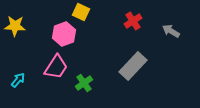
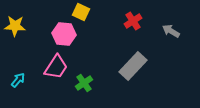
pink hexagon: rotated 25 degrees clockwise
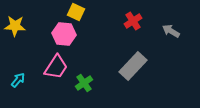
yellow square: moved 5 px left
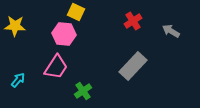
green cross: moved 1 px left, 8 px down
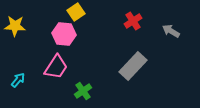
yellow square: rotated 30 degrees clockwise
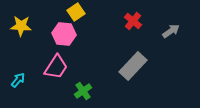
red cross: rotated 18 degrees counterclockwise
yellow star: moved 6 px right
gray arrow: rotated 114 degrees clockwise
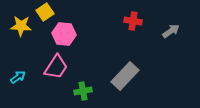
yellow square: moved 31 px left
red cross: rotated 30 degrees counterclockwise
gray rectangle: moved 8 px left, 10 px down
cyan arrow: moved 3 px up; rotated 14 degrees clockwise
green cross: rotated 24 degrees clockwise
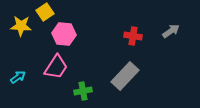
red cross: moved 15 px down
